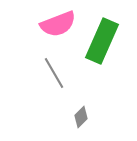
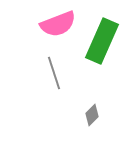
gray line: rotated 12 degrees clockwise
gray diamond: moved 11 px right, 2 px up
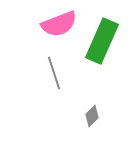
pink semicircle: moved 1 px right
gray diamond: moved 1 px down
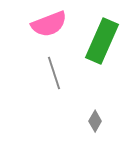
pink semicircle: moved 10 px left
gray diamond: moved 3 px right, 5 px down; rotated 15 degrees counterclockwise
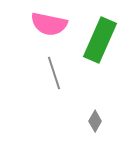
pink semicircle: rotated 33 degrees clockwise
green rectangle: moved 2 px left, 1 px up
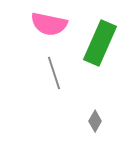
green rectangle: moved 3 px down
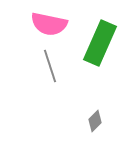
gray line: moved 4 px left, 7 px up
gray diamond: rotated 15 degrees clockwise
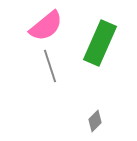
pink semicircle: moved 3 px left, 2 px down; rotated 51 degrees counterclockwise
